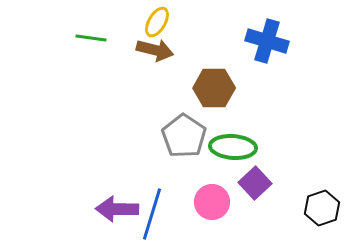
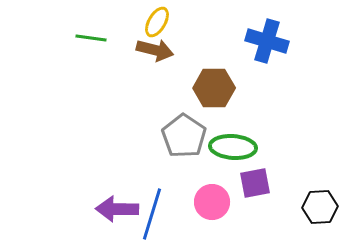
purple square: rotated 32 degrees clockwise
black hexagon: moved 2 px left, 1 px up; rotated 16 degrees clockwise
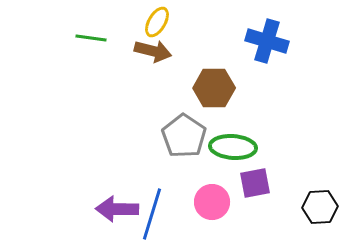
brown arrow: moved 2 px left, 1 px down
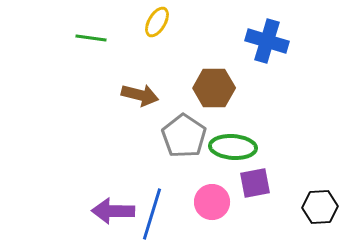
brown arrow: moved 13 px left, 44 px down
purple arrow: moved 4 px left, 2 px down
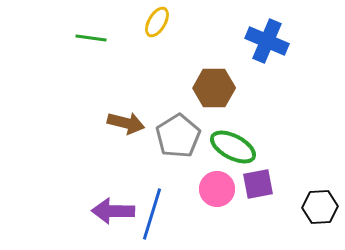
blue cross: rotated 6 degrees clockwise
brown arrow: moved 14 px left, 28 px down
gray pentagon: moved 6 px left; rotated 6 degrees clockwise
green ellipse: rotated 24 degrees clockwise
purple square: moved 3 px right, 1 px down
pink circle: moved 5 px right, 13 px up
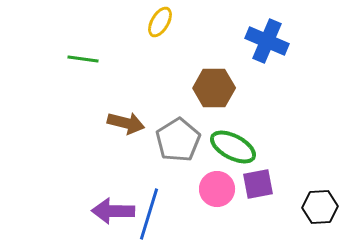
yellow ellipse: moved 3 px right
green line: moved 8 px left, 21 px down
gray pentagon: moved 4 px down
blue line: moved 3 px left
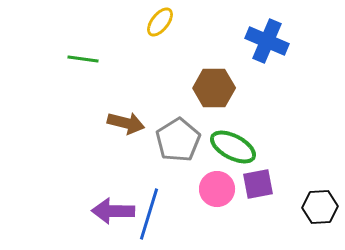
yellow ellipse: rotated 8 degrees clockwise
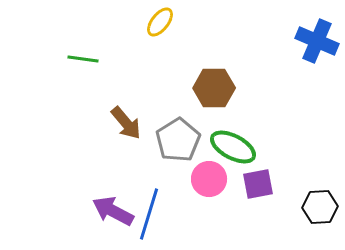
blue cross: moved 50 px right
brown arrow: rotated 36 degrees clockwise
pink circle: moved 8 px left, 10 px up
purple arrow: rotated 27 degrees clockwise
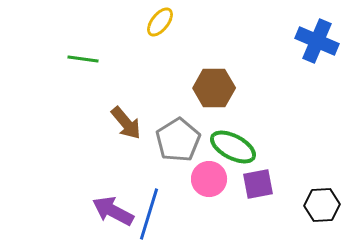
black hexagon: moved 2 px right, 2 px up
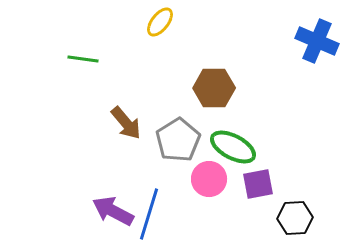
black hexagon: moved 27 px left, 13 px down
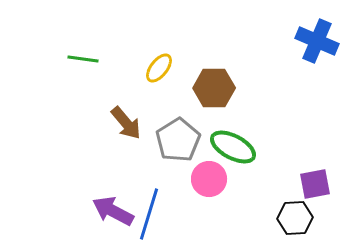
yellow ellipse: moved 1 px left, 46 px down
purple square: moved 57 px right
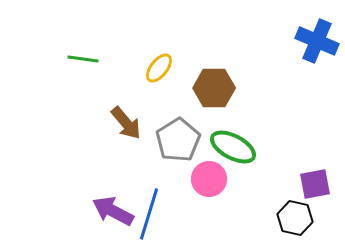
black hexagon: rotated 16 degrees clockwise
